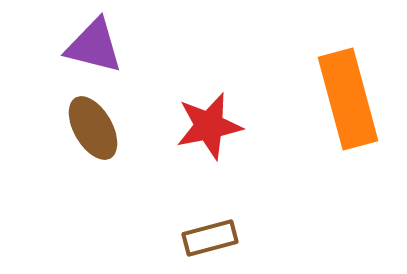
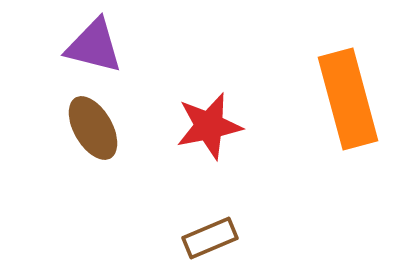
brown rectangle: rotated 8 degrees counterclockwise
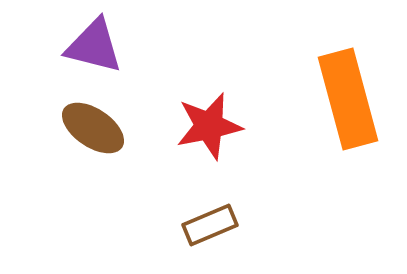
brown ellipse: rotated 26 degrees counterclockwise
brown rectangle: moved 13 px up
